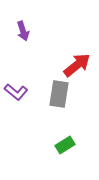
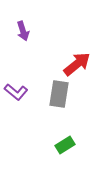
red arrow: moved 1 px up
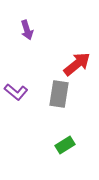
purple arrow: moved 4 px right, 1 px up
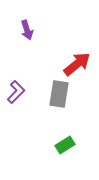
purple L-shape: rotated 85 degrees counterclockwise
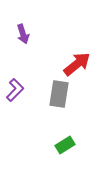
purple arrow: moved 4 px left, 4 px down
purple L-shape: moved 1 px left, 2 px up
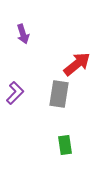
purple L-shape: moved 3 px down
green rectangle: rotated 66 degrees counterclockwise
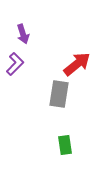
purple L-shape: moved 29 px up
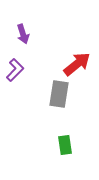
purple L-shape: moved 6 px down
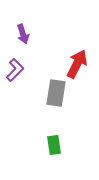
red arrow: rotated 24 degrees counterclockwise
gray rectangle: moved 3 px left, 1 px up
green rectangle: moved 11 px left
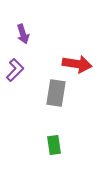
red arrow: rotated 72 degrees clockwise
